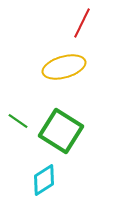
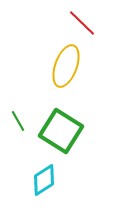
red line: rotated 72 degrees counterclockwise
yellow ellipse: moved 2 px right, 1 px up; rotated 54 degrees counterclockwise
green line: rotated 25 degrees clockwise
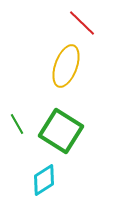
green line: moved 1 px left, 3 px down
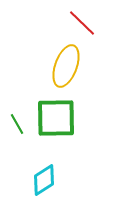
green square: moved 5 px left, 13 px up; rotated 33 degrees counterclockwise
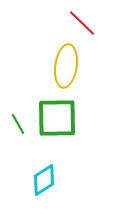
yellow ellipse: rotated 12 degrees counterclockwise
green square: moved 1 px right
green line: moved 1 px right
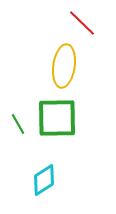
yellow ellipse: moved 2 px left
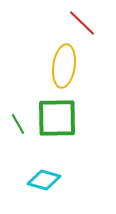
cyan diamond: rotated 48 degrees clockwise
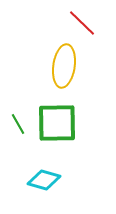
green square: moved 5 px down
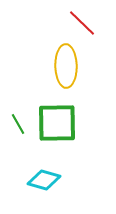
yellow ellipse: moved 2 px right; rotated 9 degrees counterclockwise
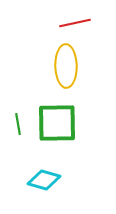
red line: moved 7 px left; rotated 56 degrees counterclockwise
green line: rotated 20 degrees clockwise
